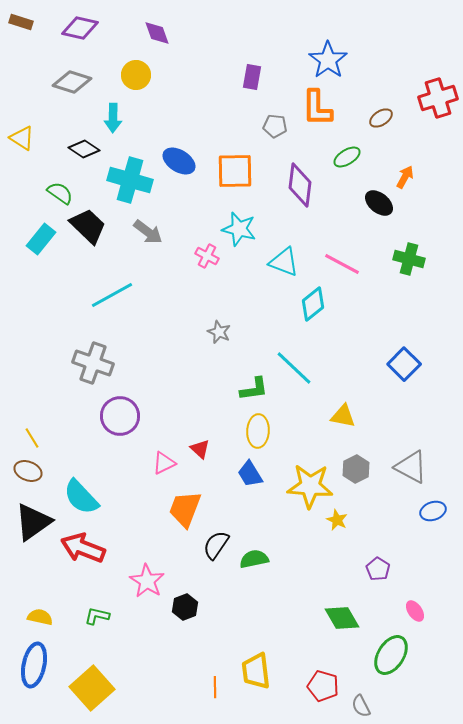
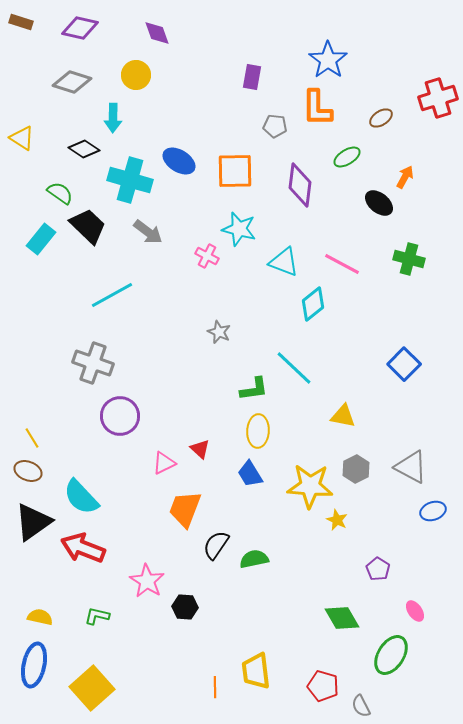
black hexagon at (185, 607): rotated 25 degrees clockwise
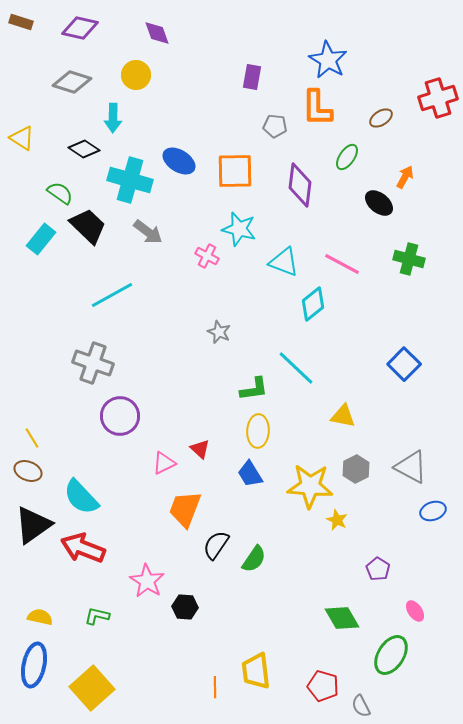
blue star at (328, 60): rotated 6 degrees counterclockwise
green ellipse at (347, 157): rotated 24 degrees counterclockwise
cyan line at (294, 368): moved 2 px right
black triangle at (33, 522): moved 3 px down
green semicircle at (254, 559): rotated 136 degrees clockwise
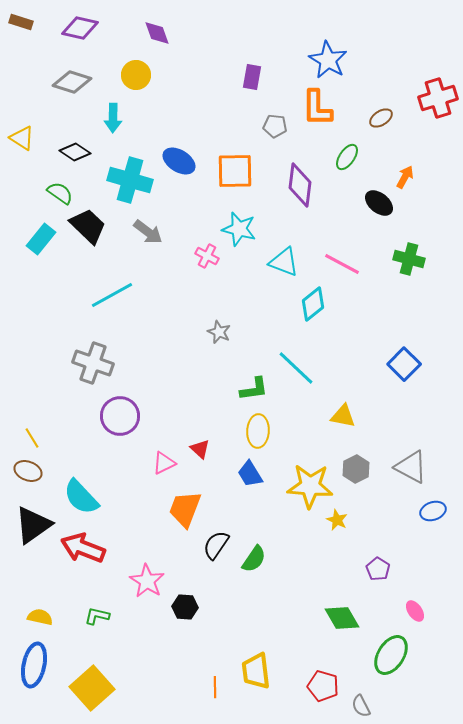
black diamond at (84, 149): moved 9 px left, 3 px down
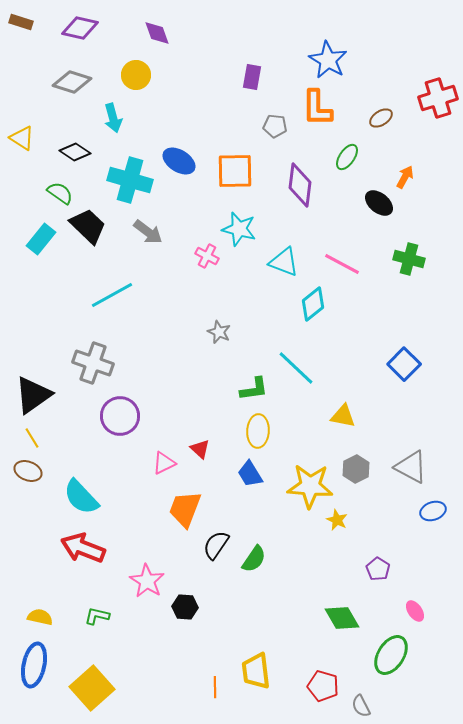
cyan arrow at (113, 118): rotated 16 degrees counterclockwise
black triangle at (33, 525): moved 130 px up
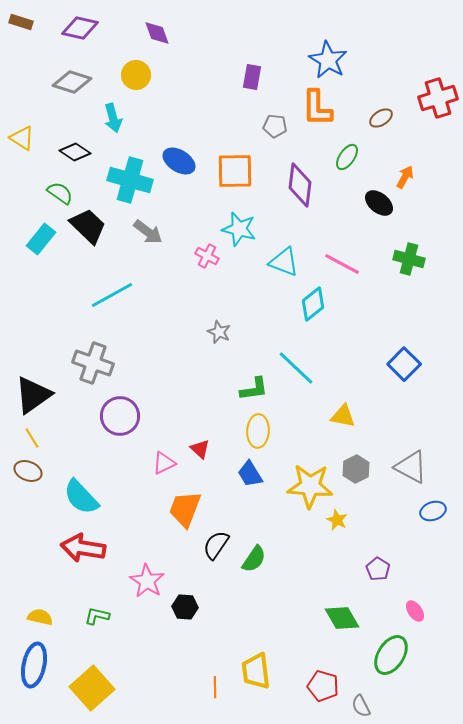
red arrow at (83, 548): rotated 12 degrees counterclockwise
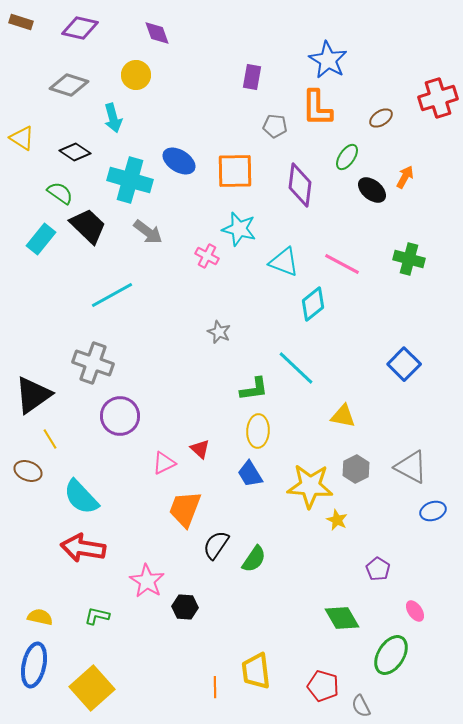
gray diamond at (72, 82): moved 3 px left, 3 px down
black ellipse at (379, 203): moved 7 px left, 13 px up
yellow line at (32, 438): moved 18 px right, 1 px down
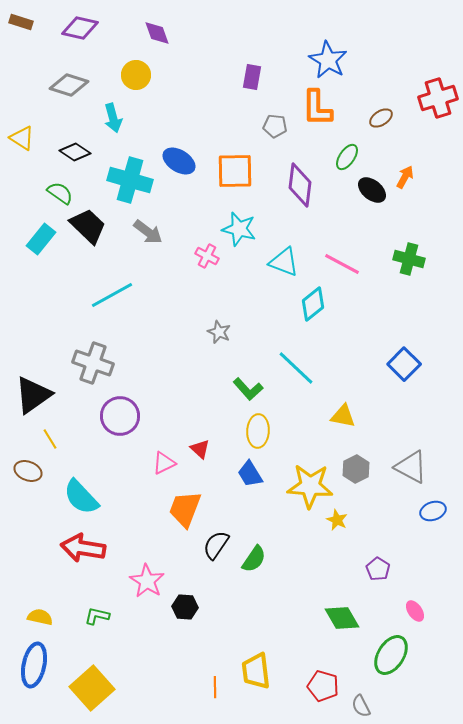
green L-shape at (254, 389): moved 6 px left; rotated 56 degrees clockwise
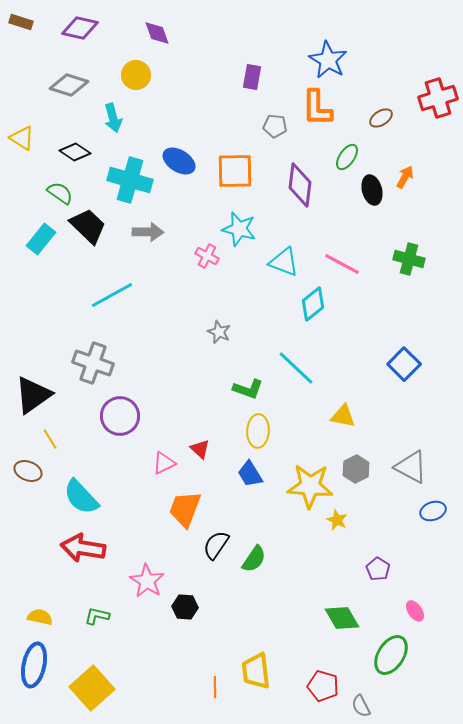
black ellipse at (372, 190): rotated 36 degrees clockwise
gray arrow at (148, 232): rotated 36 degrees counterclockwise
green L-shape at (248, 389): rotated 28 degrees counterclockwise
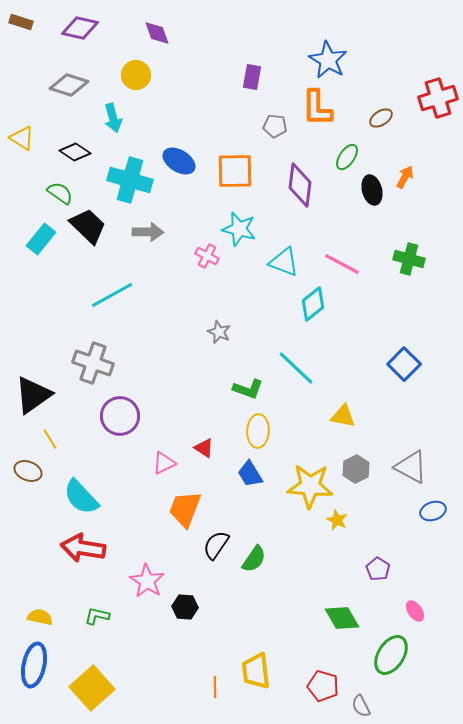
red triangle at (200, 449): moved 4 px right, 1 px up; rotated 10 degrees counterclockwise
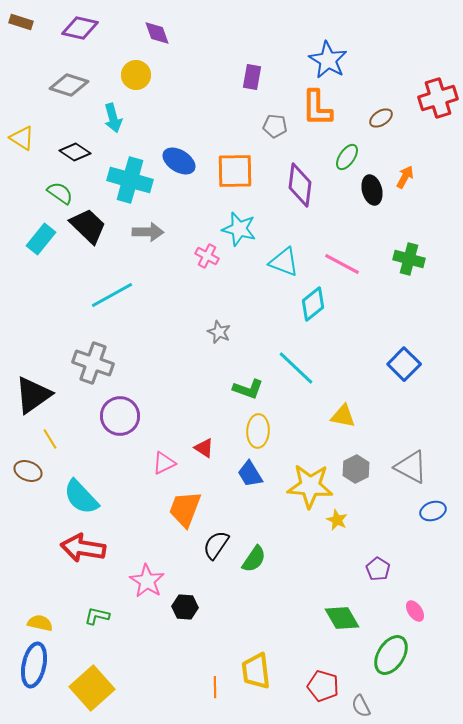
yellow semicircle at (40, 617): moved 6 px down
